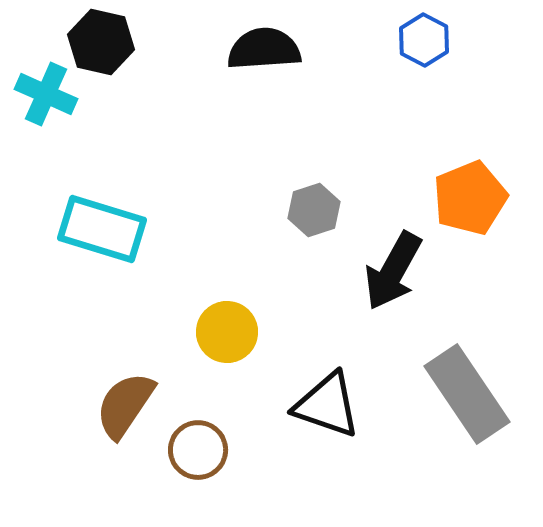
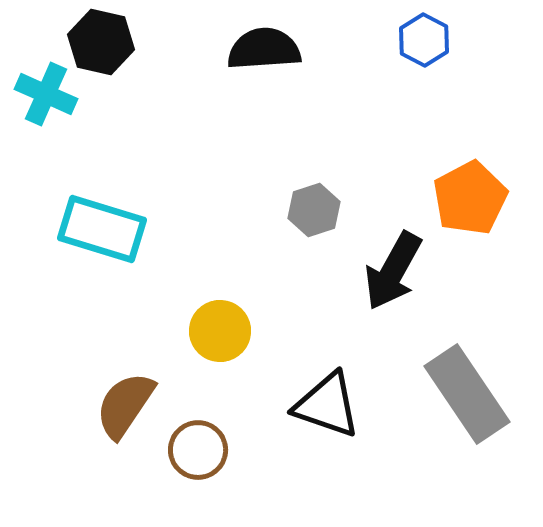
orange pentagon: rotated 6 degrees counterclockwise
yellow circle: moved 7 px left, 1 px up
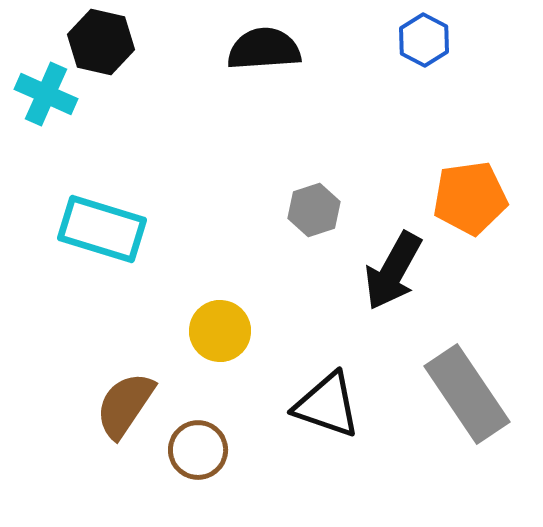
orange pentagon: rotated 20 degrees clockwise
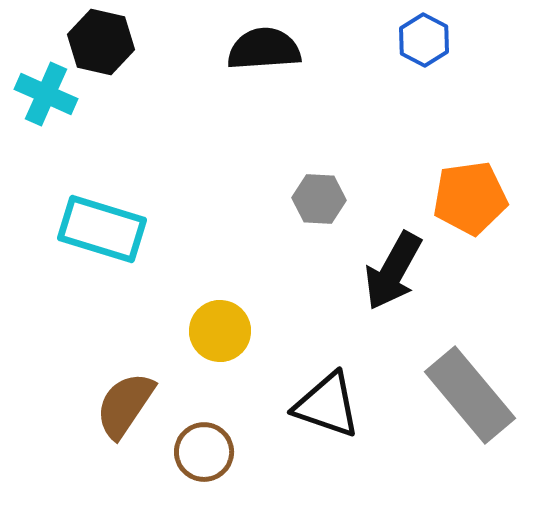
gray hexagon: moved 5 px right, 11 px up; rotated 21 degrees clockwise
gray rectangle: moved 3 px right, 1 px down; rotated 6 degrees counterclockwise
brown circle: moved 6 px right, 2 px down
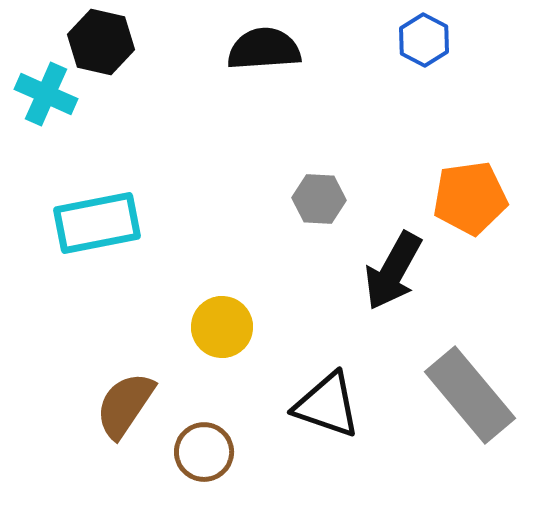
cyan rectangle: moved 5 px left, 6 px up; rotated 28 degrees counterclockwise
yellow circle: moved 2 px right, 4 px up
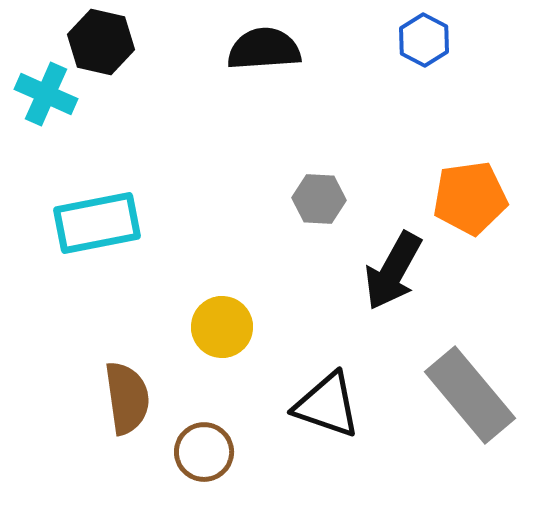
brown semicircle: moved 2 px right, 7 px up; rotated 138 degrees clockwise
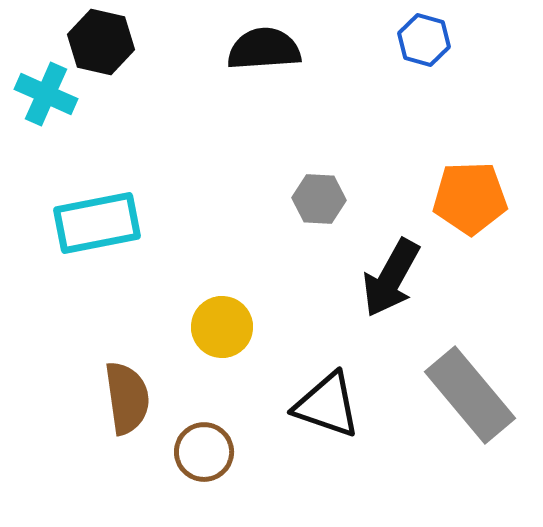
blue hexagon: rotated 12 degrees counterclockwise
orange pentagon: rotated 6 degrees clockwise
black arrow: moved 2 px left, 7 px down
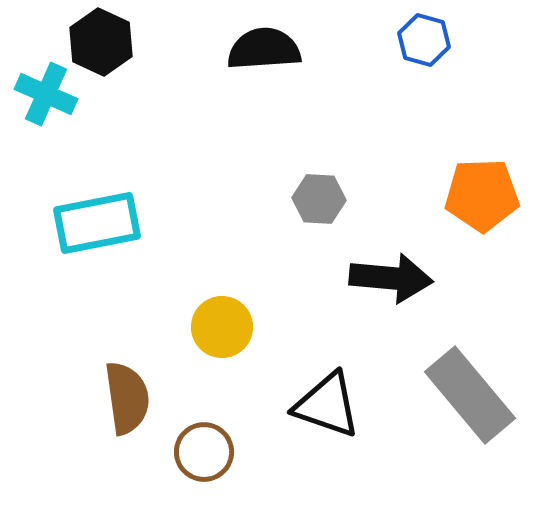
black hexagon: rotated 12 degrees clockwise
orange pentagon: moved 12 px right, 3 px up
black arrow: rotated 114 degrees counterclockwise
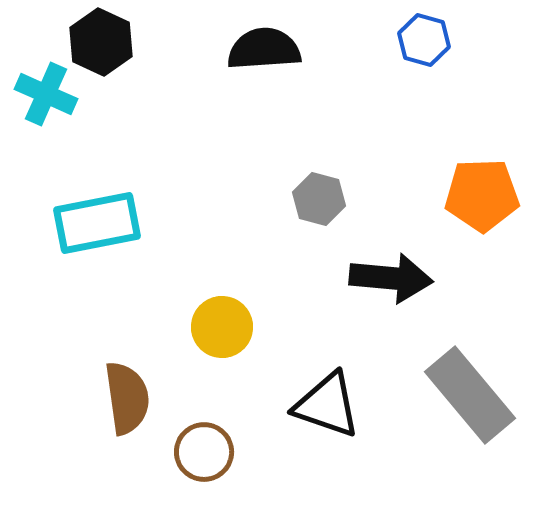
gray hexagon: rotated 12 degrees clockwise
